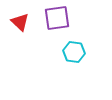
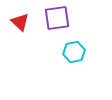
cyan hexagon: rotated 20 degrees counterclockwise
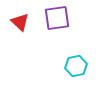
cyan hexagon: moved 2 px right, 14 px down
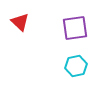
purple square: moved 18 px right, 10 px down
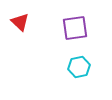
cyan hexagon: moved 3 px right, 1 px down
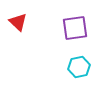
red triangle: moved 2 px left
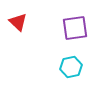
cyan hexagon: moved 8 px left
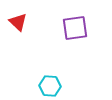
cyan hexagon: moved 21 px left, 19 px down; rotated 15 degrees clockwise
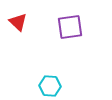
purple square: moved 5 px left, 1 px up
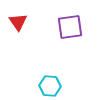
red triangle: rotated 12 degrees clockwise
